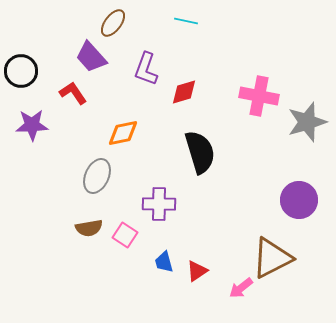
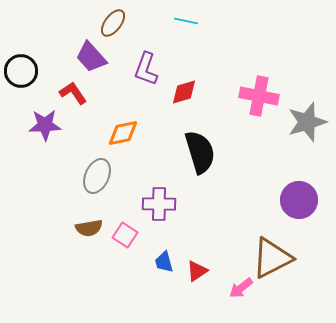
purple star: moved 13 px right
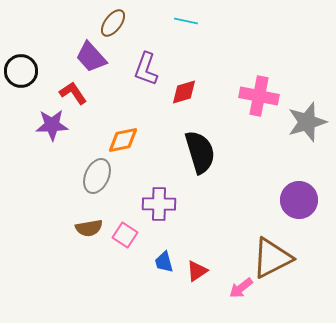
purple star: moved 7 px right
orange diamond: moved 7 px down
